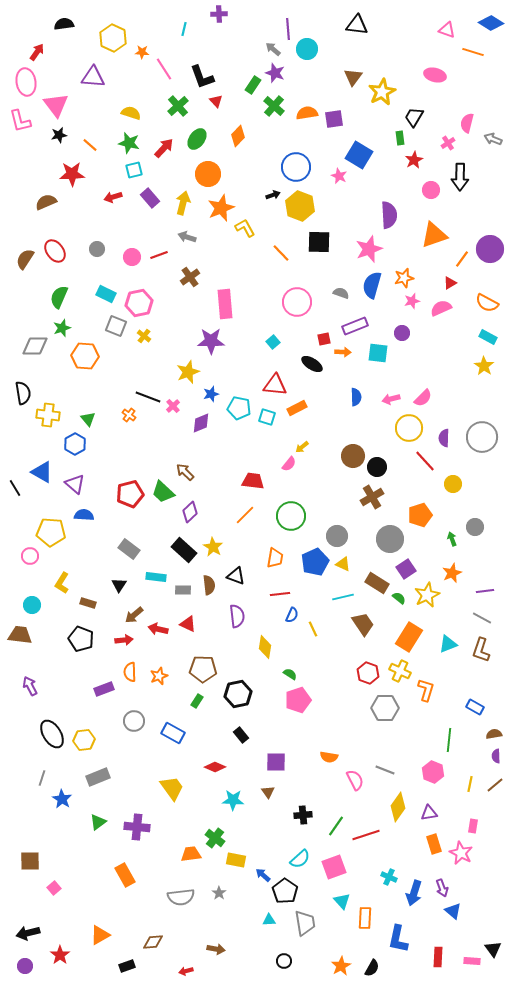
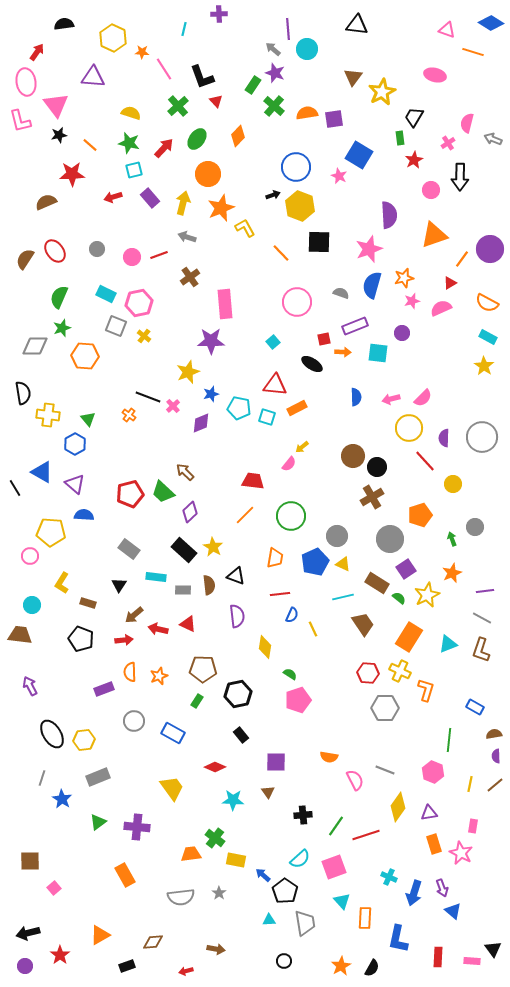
red hexagon at (368, 673): rotated 15 degrees counterclockwise
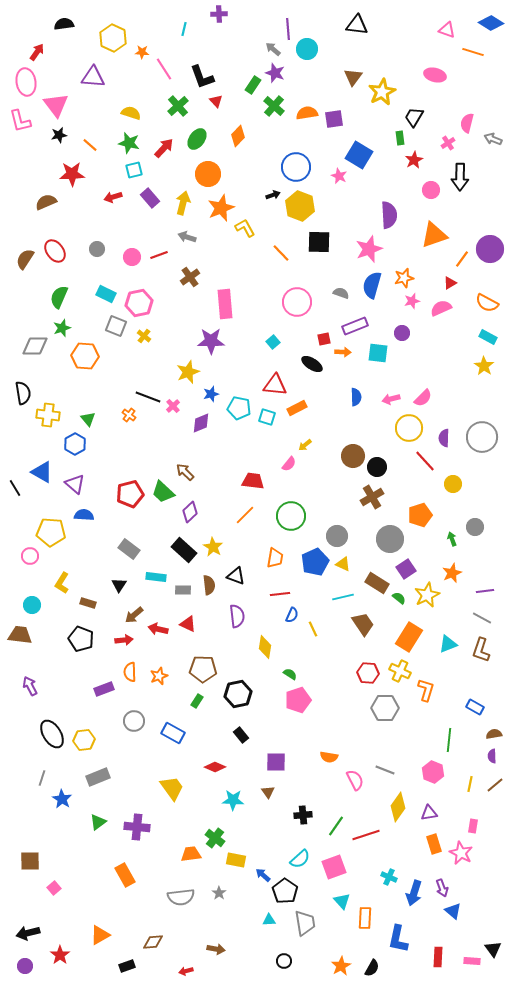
yellow arrow at (302, 447): moved 3 px right, 2 px up
purple semicircle at (496, 756): moved 4 px left
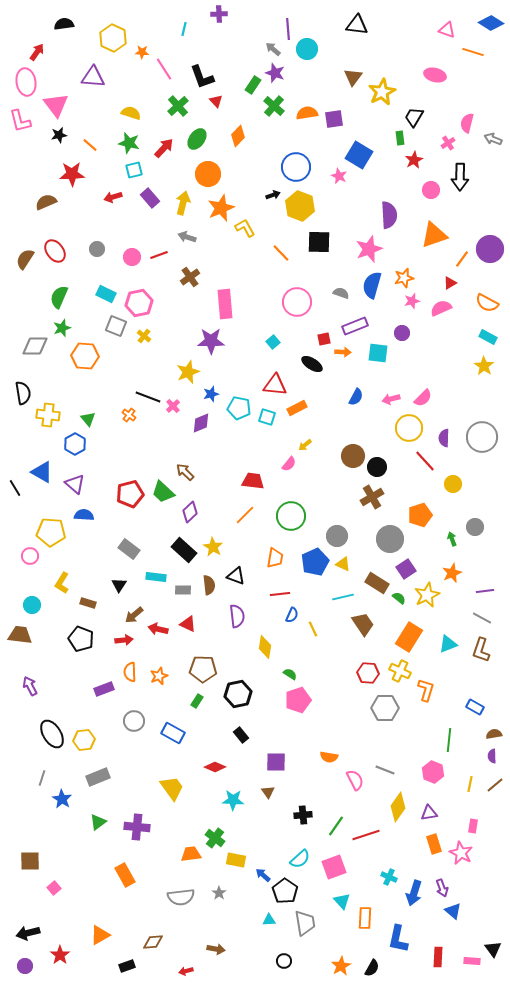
blue semicircle at (356, 397): rotated 30 degrees clockwise
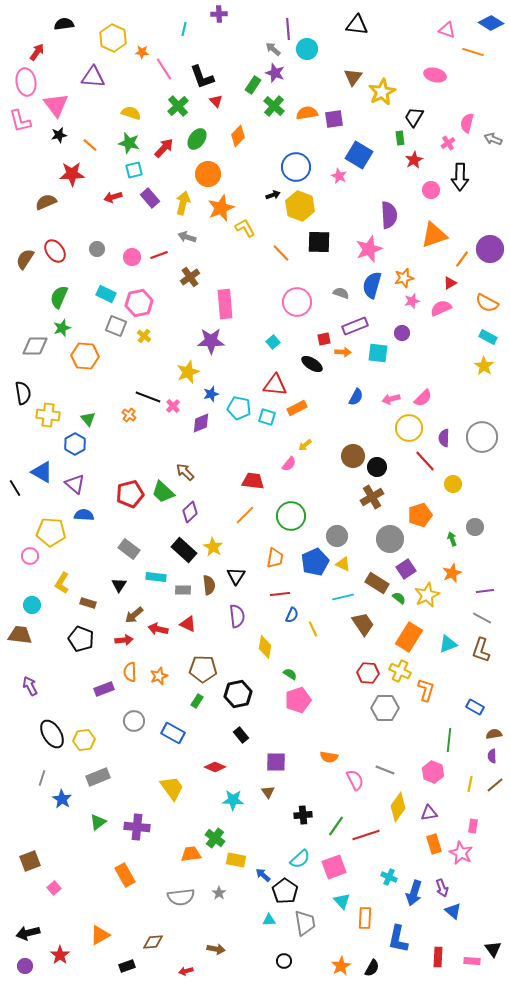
black triangle at (236, 576): rotated 42 degrees clockwise
brown square at (30, 861): rotated 20 degrees counterclockwise
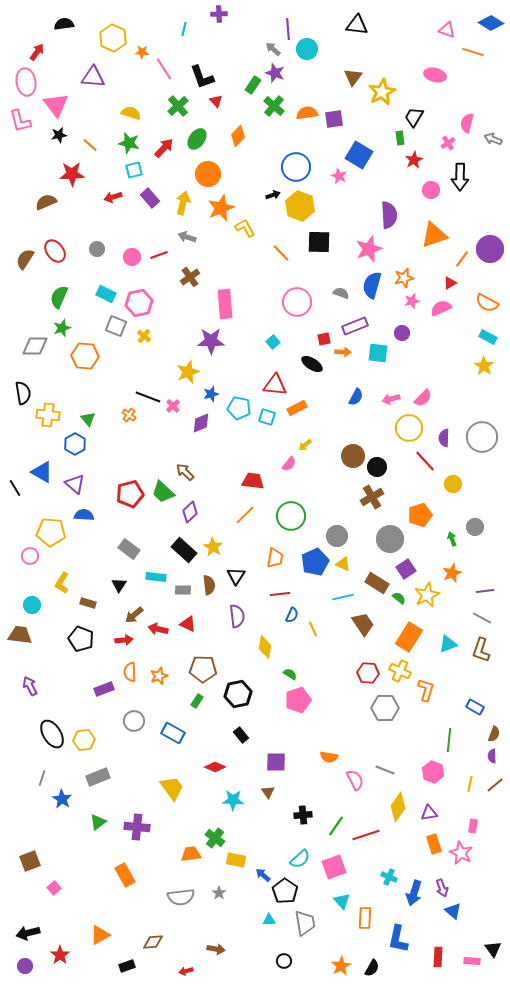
brown semicircle at (494, 734): rotated 119 degrees clockwise
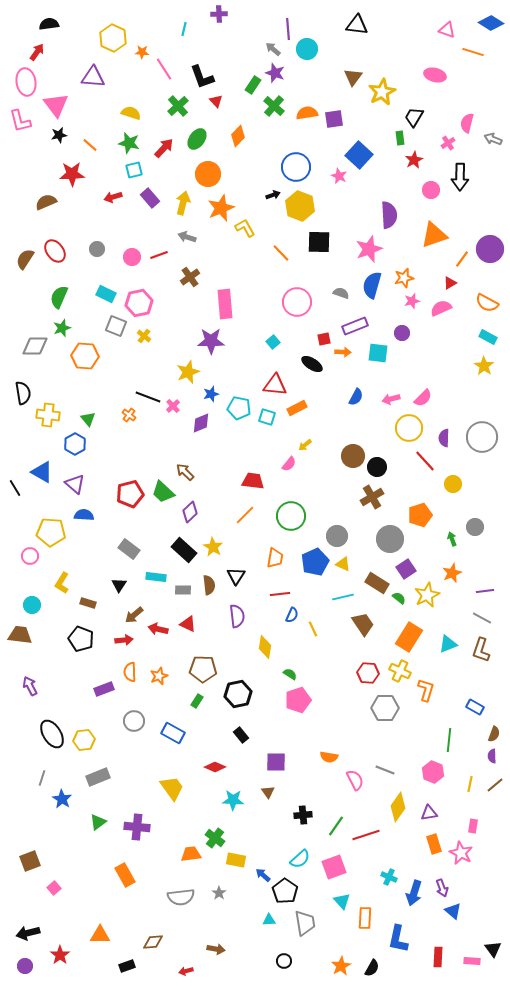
black semicircle at (64, 24): moved 15 px left
blue square at (359, 155): rotated 12 degrees clockwise
orange triangle at (100, 935): rotated 30 degrees clockwise
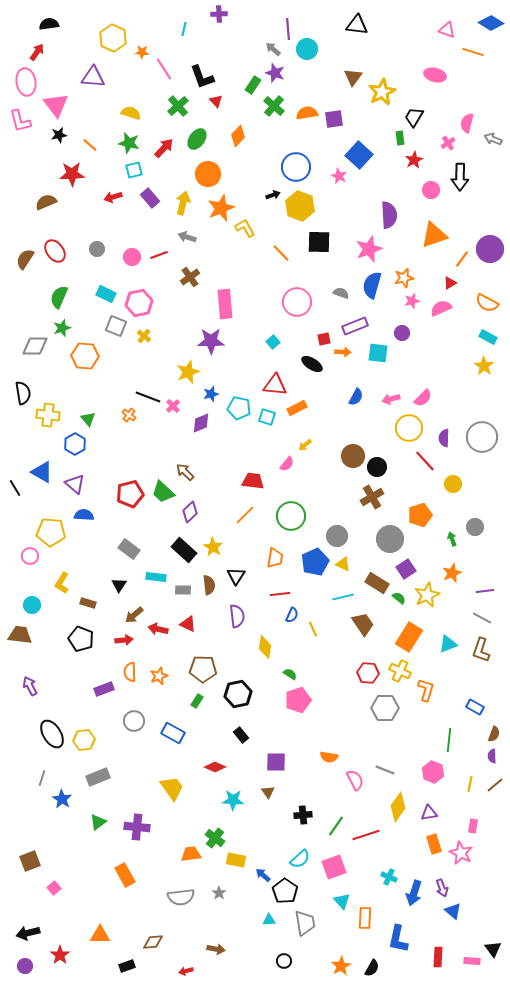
pink semicircle at (289, 464): moved 2 px left
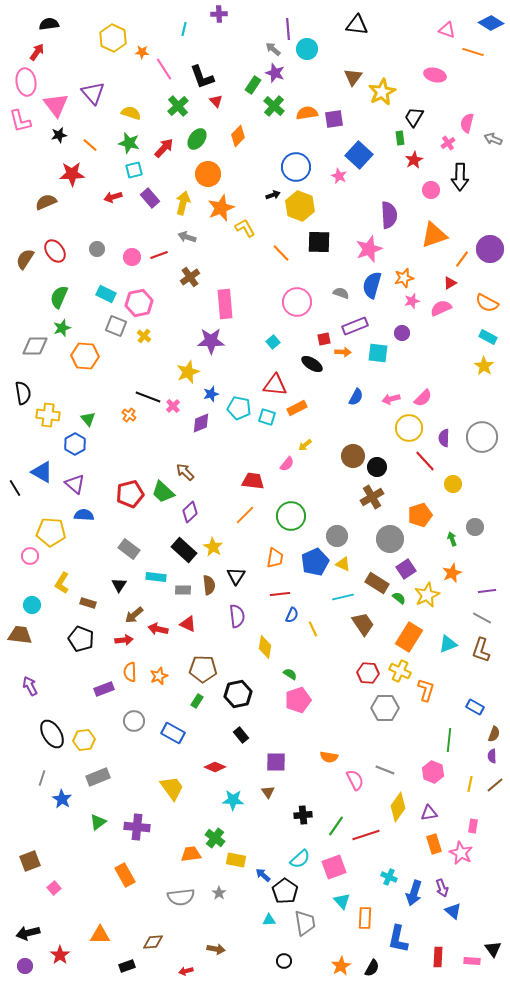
purple triangle at (93, 77): moved 16 px down; rotated 45 degrees clockwise
purple line at (485, 591): moved 2 px right
